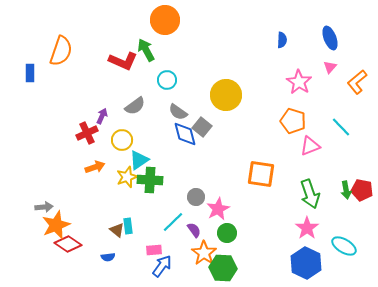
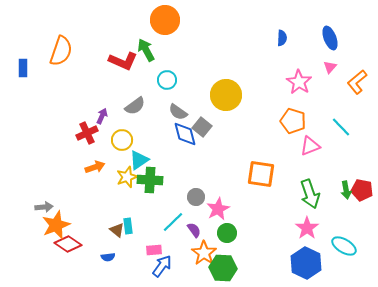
blue semicircle at (282, 40): moved 2 px up
blue rectangle at (30, 73): moved 7 px left, 5 px up
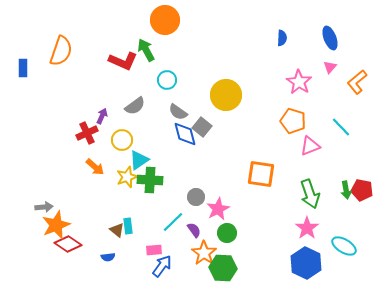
orange arrow at (95, 167): rotated 60 degrees clockwise
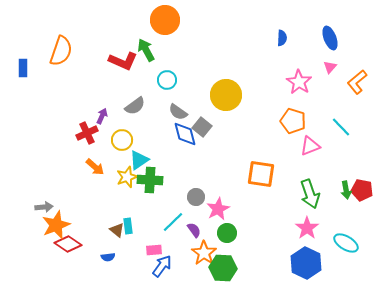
cyan ellipse at (344, 246): moved 2 px right, 3 px up
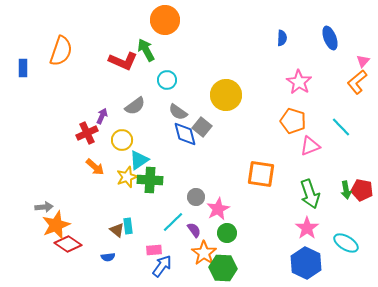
pink triangle at (330, 67): moved 33 px right, 6 px up
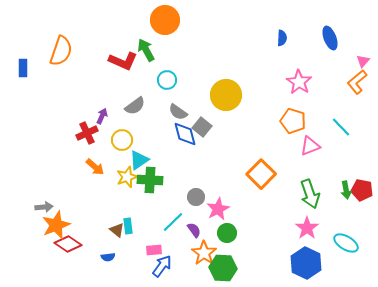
orange square at (261, 174): rotated 36 degrees clockwise
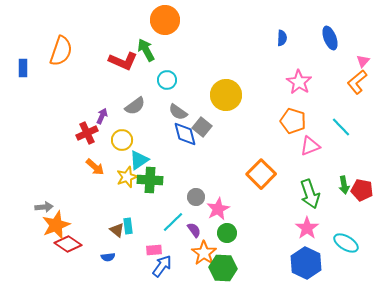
green arrow at (346, 190): moved 2 px left, 5 px up
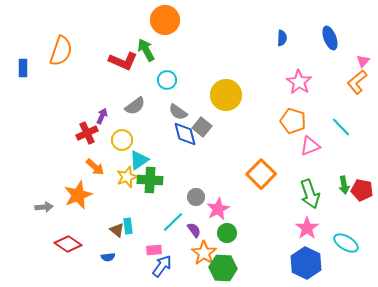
orange star at (56, 225): moved 22 px right, 30 px up
